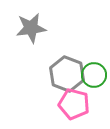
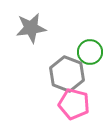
green circle: moved 4 px left, 23 px up
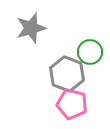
gray star: rotated 8 degrees counterclockwise
pink pentagon: moved 2 px left
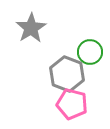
gray star: rotated 16 degrees counterclockwise
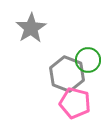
green circle: moved 2 px left, 8 px down
pink pentagon: moved 3 px right, 1 px up
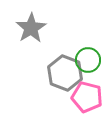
gray hexagon: moved 2 px left, 1 px up
pink pentagon: moved 12 px right, 6 px up
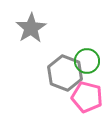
green circle: moved 1 px left, 1 px down
